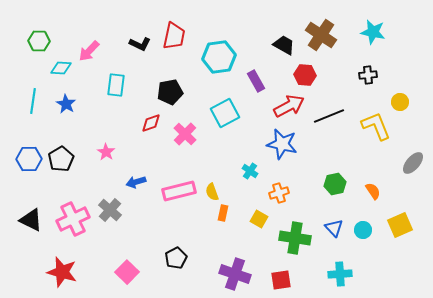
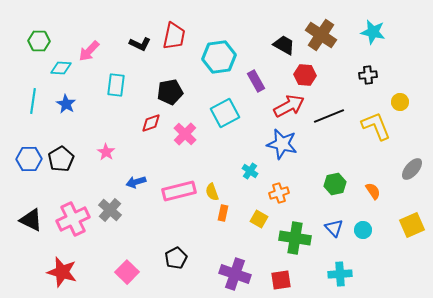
gray ellipse at (413, 163): moved 1 px left, 6 px down
yellow square at (400, 225): moved 12 px right
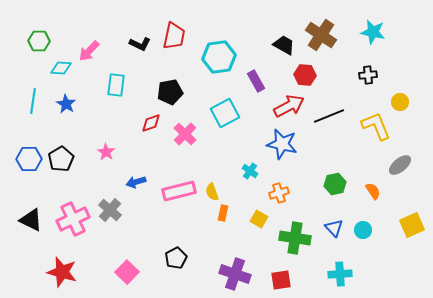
gray ellipse at (412, 169): moved 12 px left, 4 px up; rotated 10 degrees clockwise
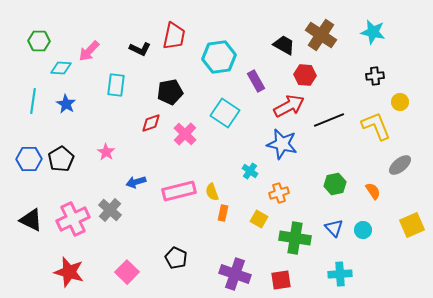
black L-shape at (140, 44): moved 5 px down
black cross at (368, 75): moved 7 px right, 1 px down
cyan square at (225, 113): rotated 28 degrees counterclockwise
black line at (329, 116): moved 4 px down
black pentagon at (176, 258): rotated 20 degrees counterclockwise
red star at (62, 272): moved 7 px right
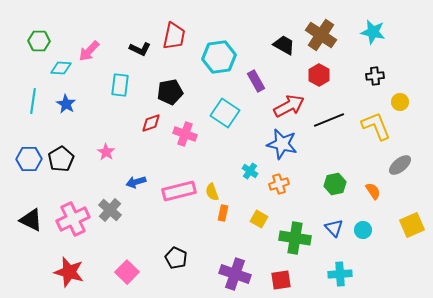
red hexagon at (305, 75): moved 14 px right; rotated 25 degrees clockwise
cyan rectangle at (116, 85): moved 4 px right
pink cross at (185, 134): rotated 25 degrees counterclockwise
orange cross at (279, 193): moved 9 px up
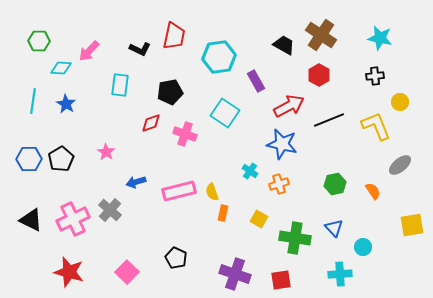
cyan star at (373, 32): moved 7 px right, 6 px down
yellow square at (412, 225): rotated 15 degrees clockwise
cyan circle at (363, 230): moved 17 px down
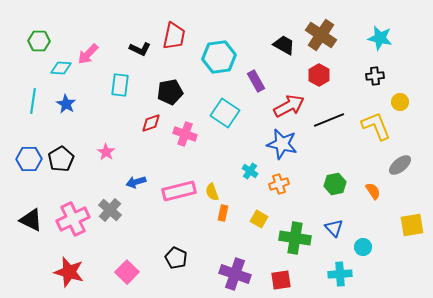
pink arrow at (89, 51): moved 1 px left, 3 px down
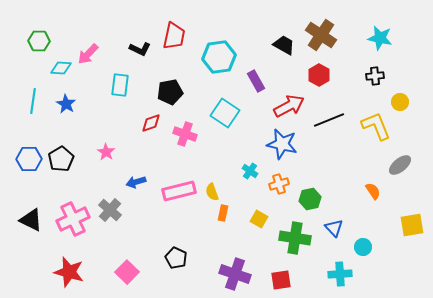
green hexagon at (335, 184): moved 25 px left, 15 px down
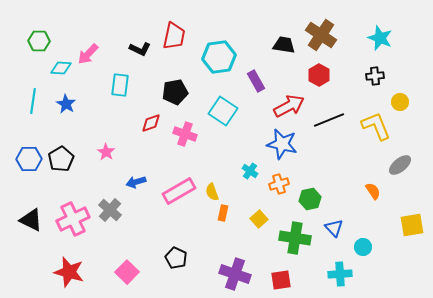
cyan star at (380, 38): rotated 10 degrees clockwise
black trapezoid at (284, 45): rotated 20 degrees counterclockwise
black pentagon at (170, 92): moved 5 px right
cyan square at (225, 113): moved 2 px left, 2 px up
pink rectangle at (179, 191): rotated 16 degrees counterclockwise
yellow square at (259, 219): rotated 18 degrees clockwise
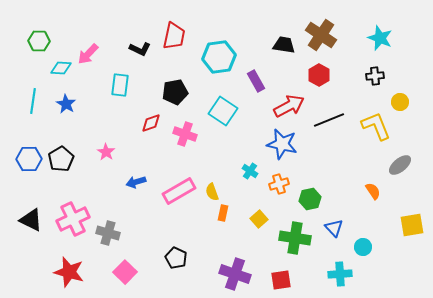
gray cross at (110, 210): moved 2 px left, 23 px down; rotated 25 degrees counterclockwise
pink square at (127, 272): moved 2 px left
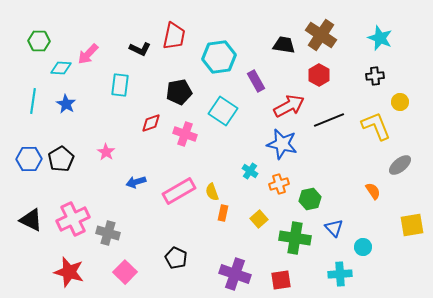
black pentagon at (175, 92): moved 4 px right
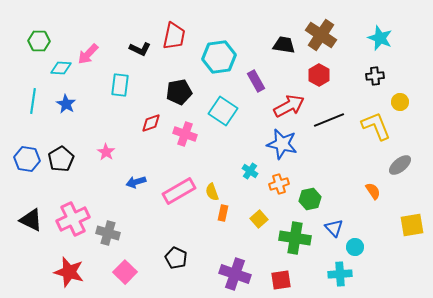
blue hexagon at (29, 159): moved 2 px left; rotated 10 degrees clockwise
cyan circle at (363, 247): moved 8 px left
